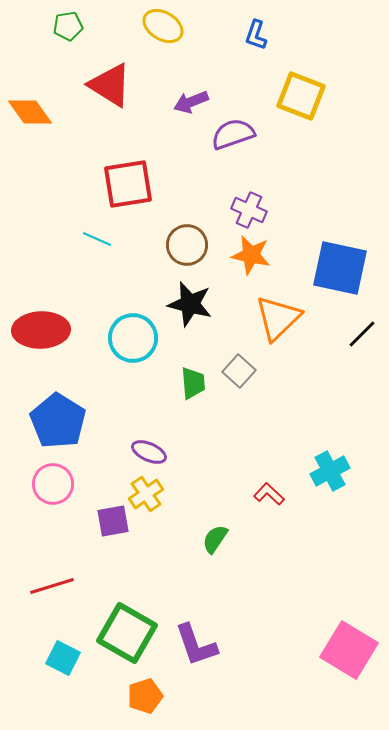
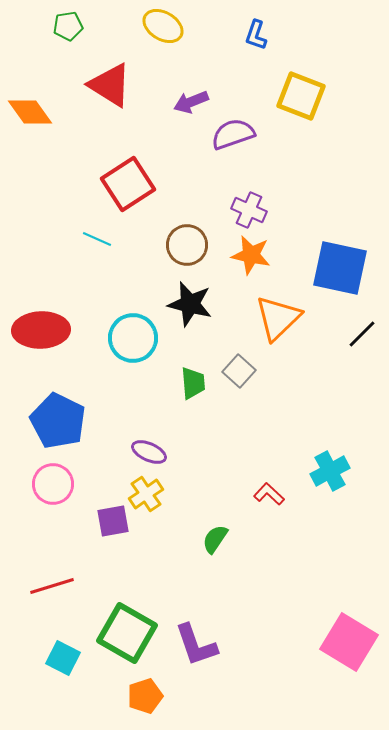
red square: rotated 24 degrees counterclockwise
blue pentagon: rotated 6 degrees counterclockwise
pink square: moved 8 px up
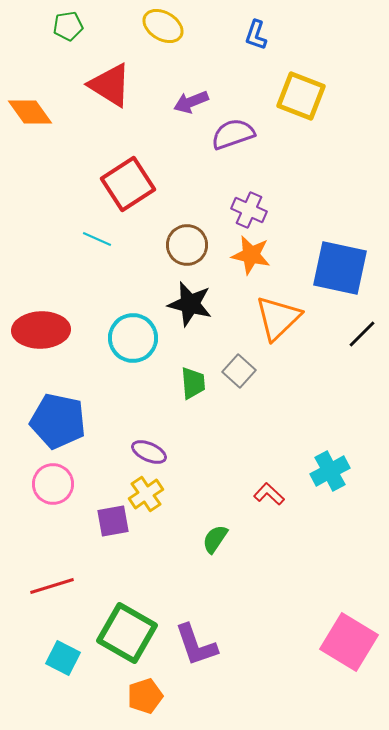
blue pentagon: rotated 14 degrees counterclockwise
